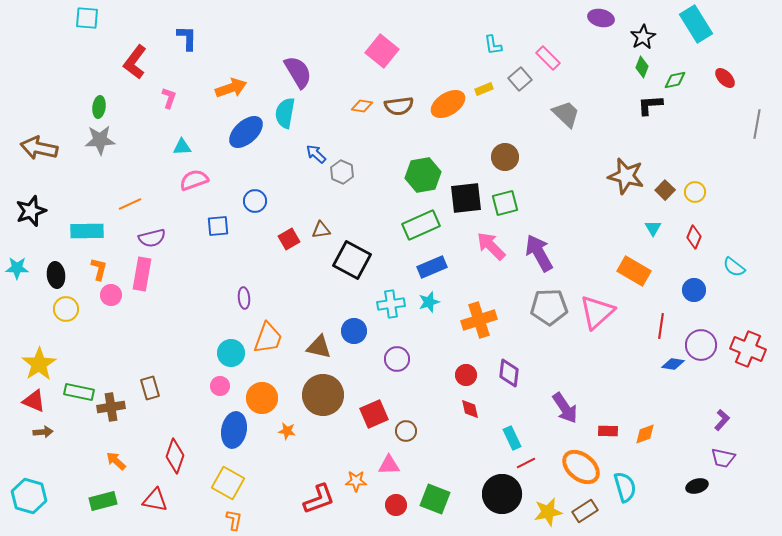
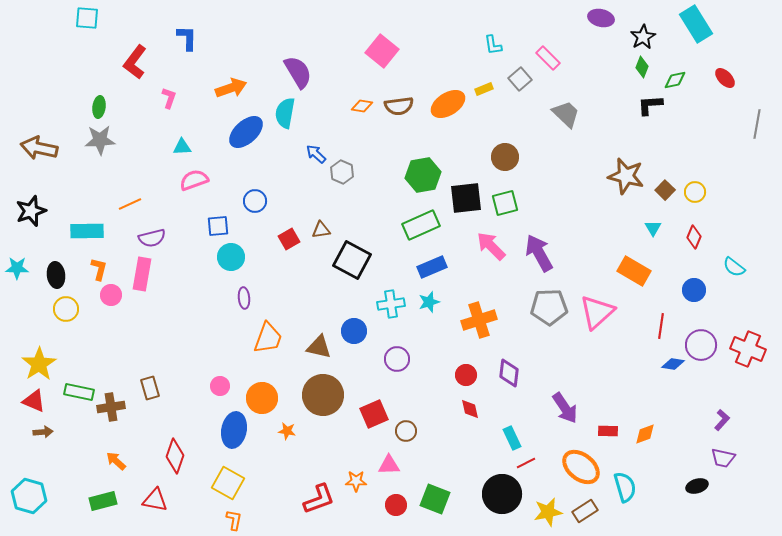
cyan circle at (231, 353): moved 96 px up
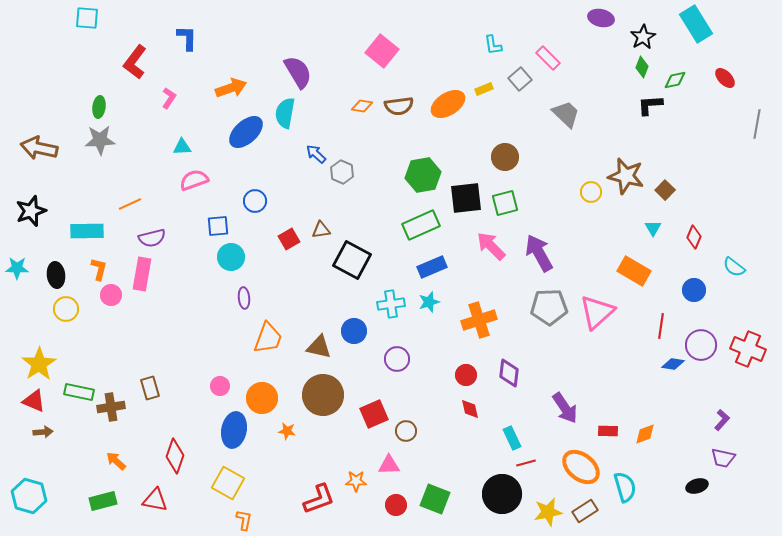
pink L-shape at (169, 98): rotated 15 degrees clockwise
yellow circle at (695, 192): moved 104 px left
red line at (526, 463): rotated 12 degrees clockwise
orange L-shape at (234, 520): moved 10 px right
